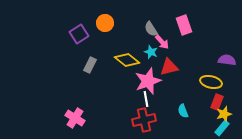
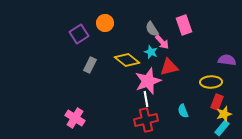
gray semicircle: moved 1 px right
yellow ellipse: rotated 15 degrees counterclockwise
red cross: moved 2 px right
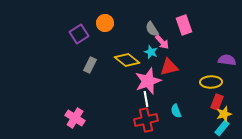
cyan semicircle: moved 7 px left
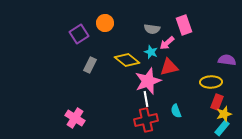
gray semicircle: rotated 49 degrees counterclockwise
pink arrow: moved 5 px right, 1 px down; rotated 91 degrees clockwise
